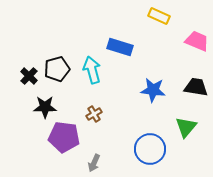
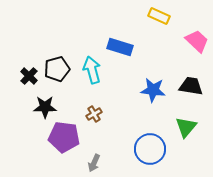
pink trapezoid: rotated 20 degrees clockwise
black trapezoid: moved 5 px left, 1 px up
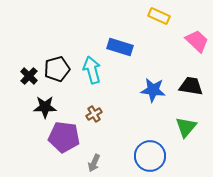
blue circle: moved 7 px down
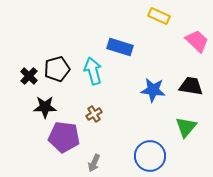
cyan arrow: moved 1 px right, 1 px down
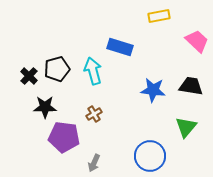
yellow rectangle: rotated 35 degrees counterclockwise
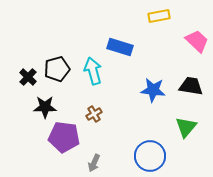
black cross: moved 1 px left, 1 px down
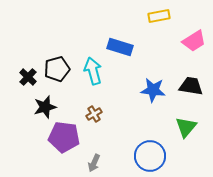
pink trapezoid: moved 3 px left; rotated 105 degrees clockwise
black star: rotated 15 degrees counterclockwise
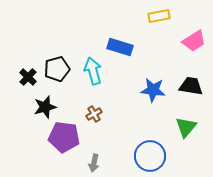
gray arrow: rotated 12 degrees counterclockwise
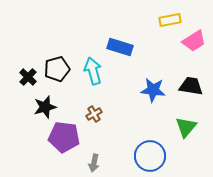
yellow rectangle: moved 11 px right, 4 px down
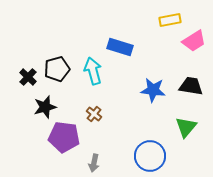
brown cross: rotated 21 degrees counterclockwise
